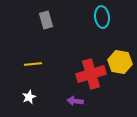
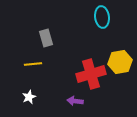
gray rectangle: moved 18 px down
yellow hexagon: rotated 20 degrees counterclockwise
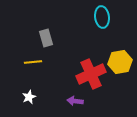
yellow line: moved 2 px up
red cross: rotated 8 degrees counterclockwise
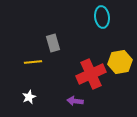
gray rectangle: moved 7 px right, 5 px down
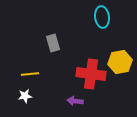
yellow line: moved 3 px left, 12 px down
red cross: rotated 32 degrees clockwise
white star: moved 4 px left, 1 px up; rotated 16 degrees clockwise
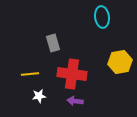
red cross: moved 19 px left
white star: moved 14 px right
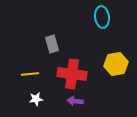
gray rectangle: moved 1 px left, 1 px down
yellow hexagon: moved 4 px left, 2 px down
white star: moved 3 px left, 3 px down
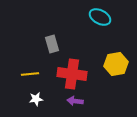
cyan ellipse: moved 2 px left; rotated 55 degrees counterclockwise
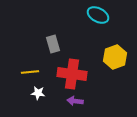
cyan ellipse: moved 2 px left, 2 px up
gray rectangle: moved 1 px right
yellow hexagon: moved 1 px left, 7 px up; rotated 10 degrees counterclockwise
yellow line: moved 2 px up
white star: moved 2 px right, 6 px up; rotated 16 degrees clockwise
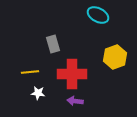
red cross: rotated 8 degrees counterclockwise
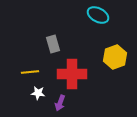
purple arrow: moved 15 px left, 2 px down; rotated 77 degrees counterclockwise
